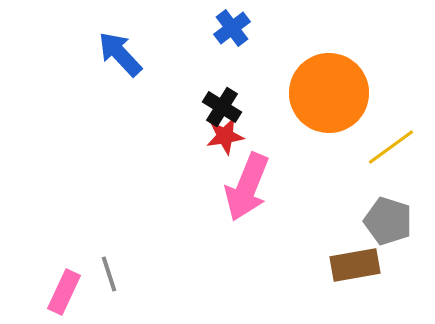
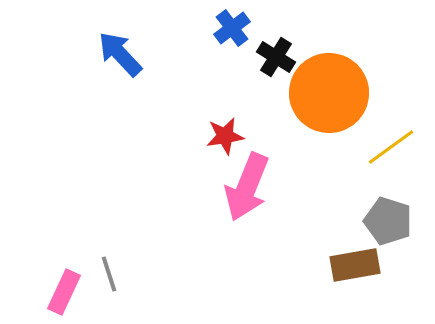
black cross: moved 54 px right, 50 px up
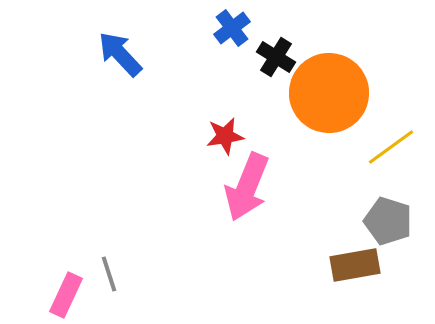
pink rectangle: moved 2 px right, 3 px down
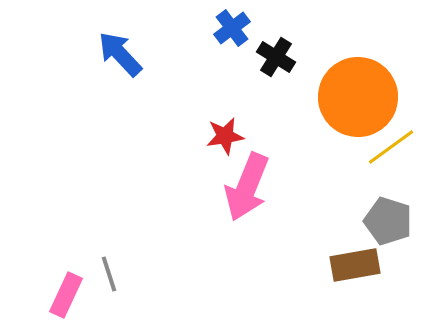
orange circle: moved 29 px right, 4 px down
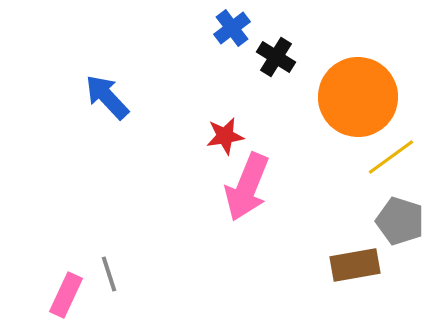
blue arrow: moved 13 px left, 43 px down
yellow line: moved 10 px down
gray pentagon: moved 12 px right
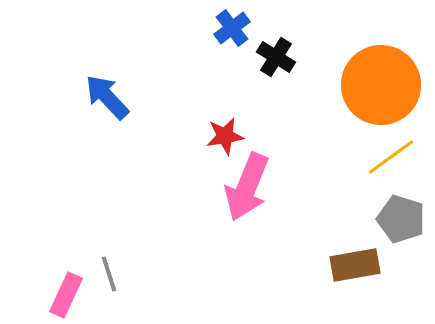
orange circle: moved 23 px right, 12 px up
gray pentagon: moved 1 px right, 2 px up
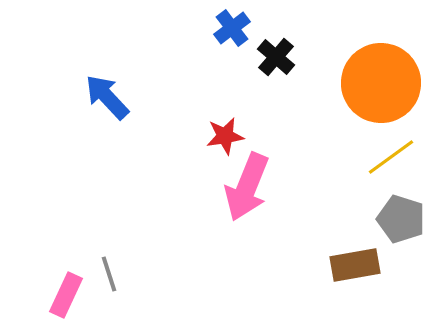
black cross: rotated 9 degrees clockwise
orange circle: moved 2 px up
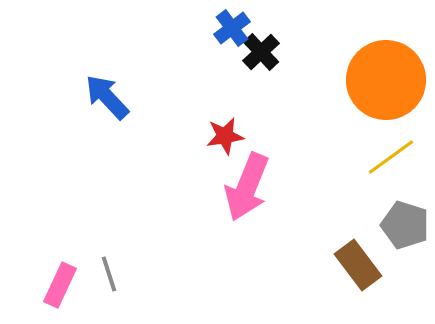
black cross: moved 15 px left, 5 px up; rotated 6 degrees clockwise
orange circle: moved 5 px right, 3 px up
gray pentagon: moved 4 px right, 6 px down
brown rectangle: moved 3 px right; rotated 63 degrees clockwise
pink rectangle: moved 6 px left, 10 px up
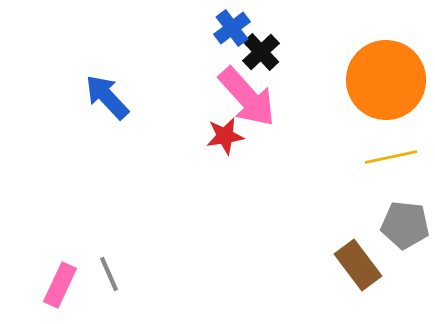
yellow line: rotated 24 degrees clockwise
pink arrow: moved 90 px up; rotated 64 degrees counterclockwise
gray pentagon: rotated 12 degrees counterclockwise
gray line: rotated 6 degrees counterclockwise
